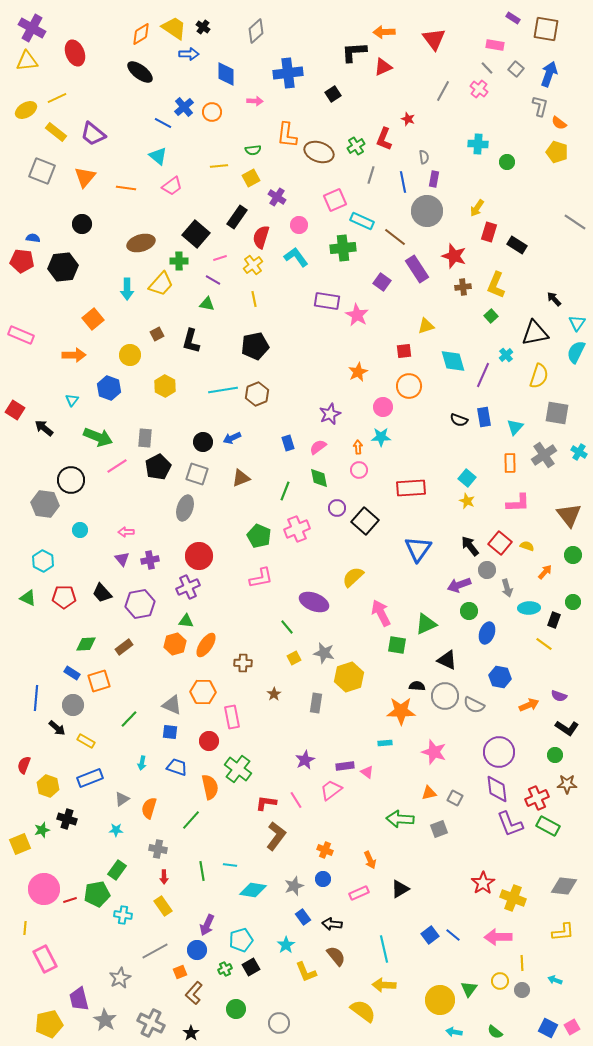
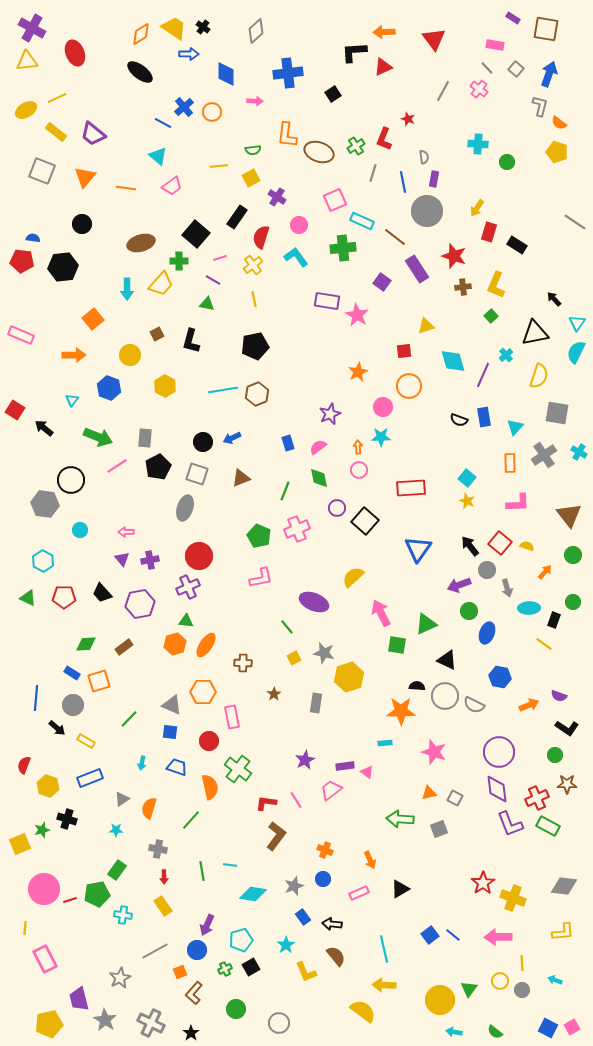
gray line at (371, 175): moved 2 px right, 2 px up
cyan diamond at (253, 890): moved 4 px down
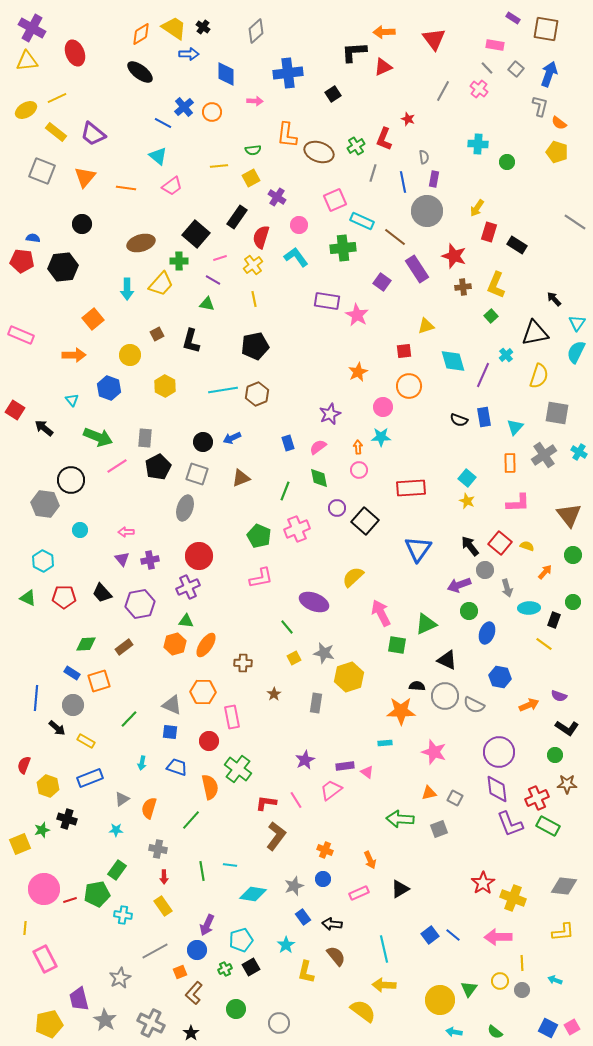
cyan triangle at (72, 400): rotated 16 degrees counterclockwise
gray circle at (487, 570): moved 2 px left
yellow L-shape at (306, 972): rotated 35 degrees clockwise
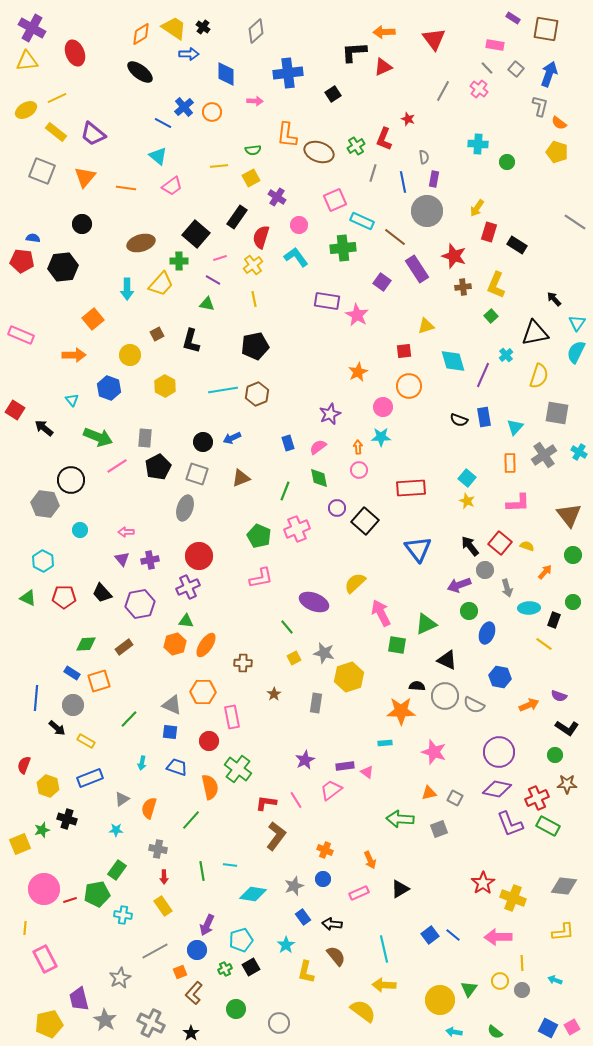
blue triangle at (418, 549): rotated 12 degrees counterclockwise
yellow semicircle at (353, 577): moved 2 px right, 6 px down
purple diamond at (497, 789): rotated 72 degrees counterclockwise
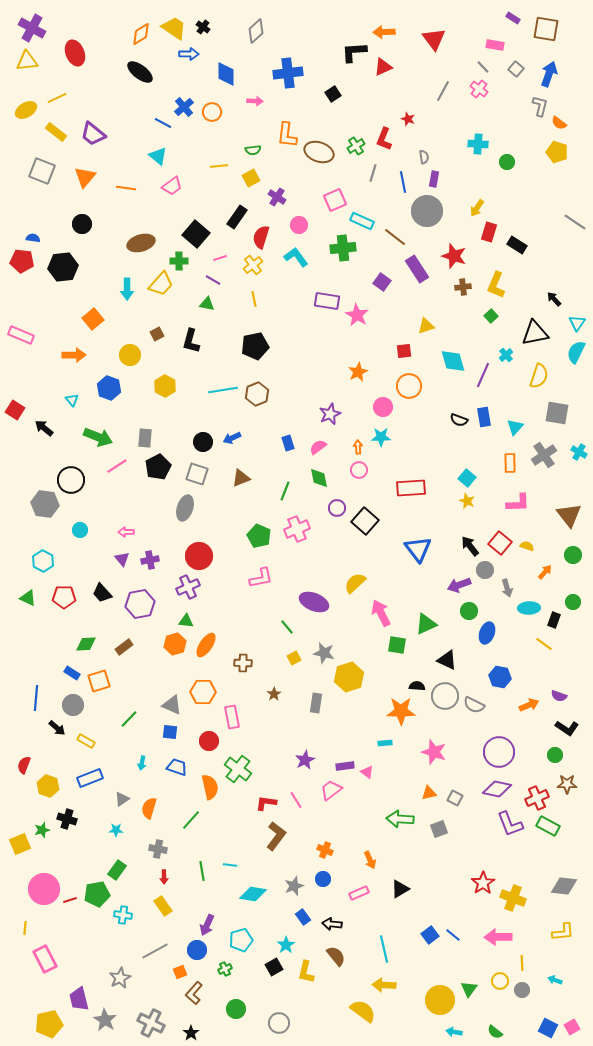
gray line at (487, 68): moved 4 px left, 1 px up
black square at (251, 967): moved 23 px right
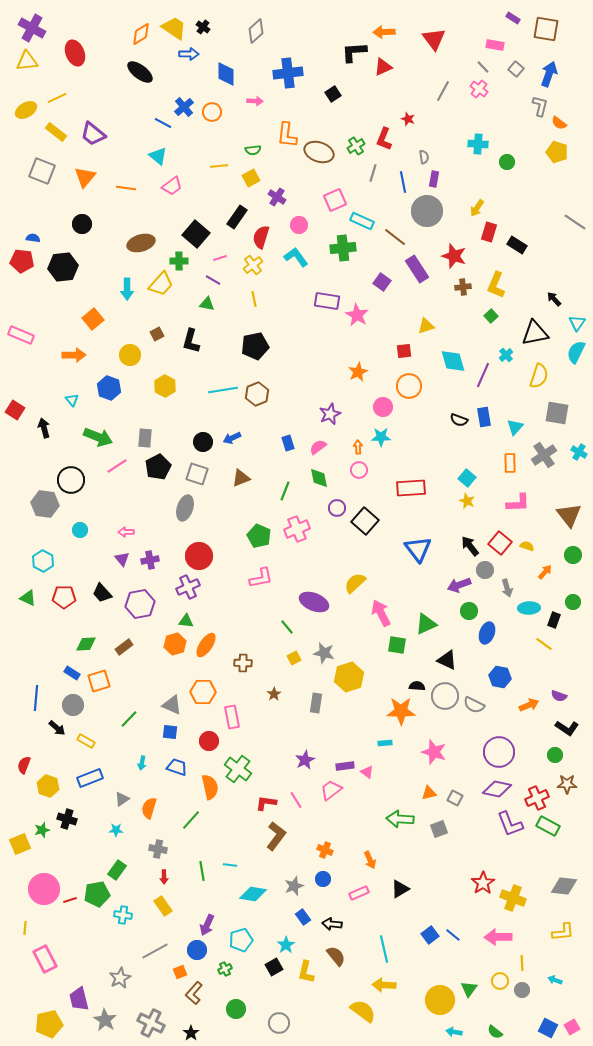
black arrow at (44, 428): rotated 36 degrees clockwise
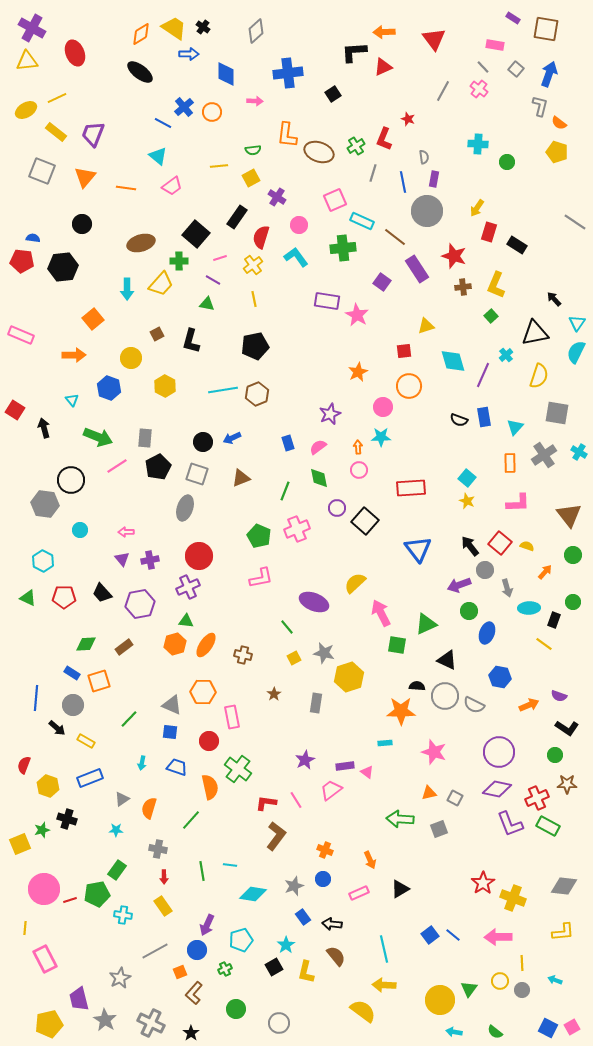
purple trapezoid at (93, 134): rotated 72 degrees clockwise
yellow circle at (130, 355): moved 1 px right, 3 px down
brown cross at (243, 663): moved 8 px up; rotated 12 degrees clockwise
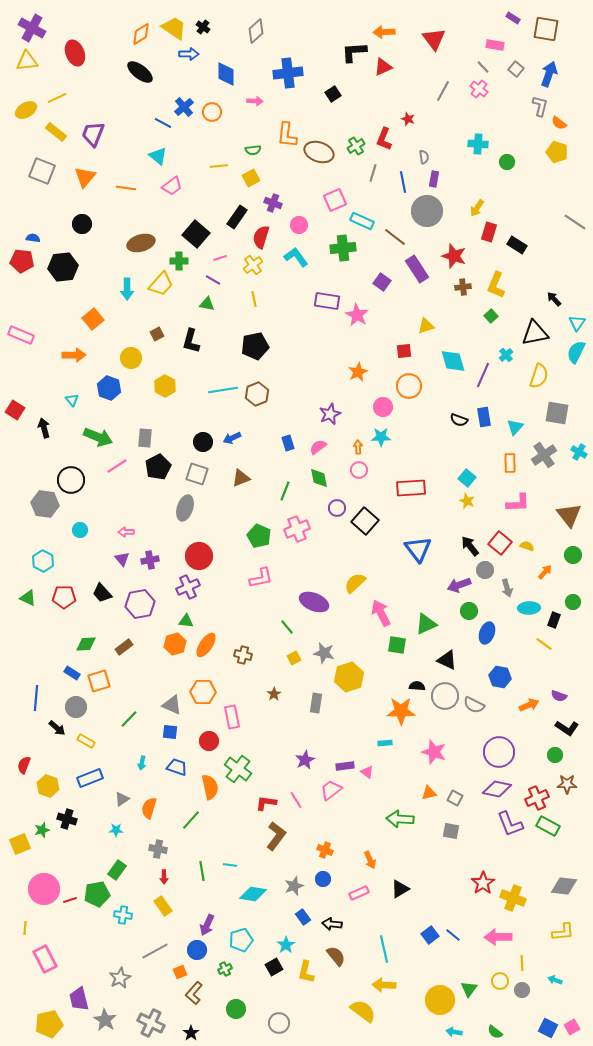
purple cross at (277, 197): moved 4 px left, 6 px down; rotated 12 degrees counterclockwise
gray circle at (73, 705): moved 3 px right, 2 px down
gray square at (439, 829): moved 12 px right, 2 px down; rotated 30 degrees clockwise
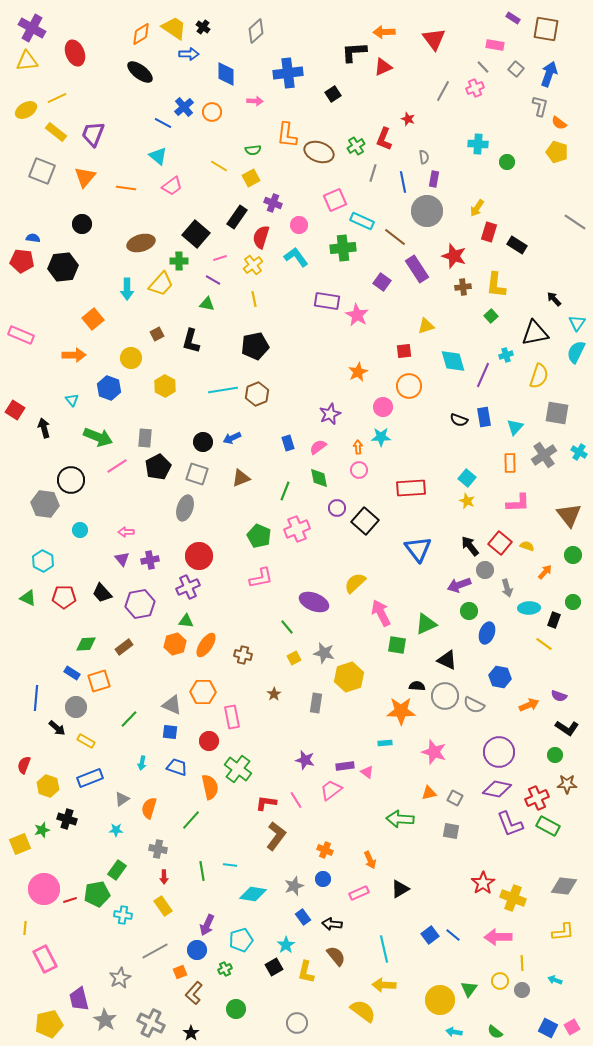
pink cross at (479, 89): moved 4 px left, 1 px up; rotated 30 degrees clockwise
yellow line at (219, 166): rotated 36 degrees clockwise
yellow L-shape at (496, 285): rotated 16 degrees counterclockwise
cyan cross at (506, 355): rotated 24 degrees clockwise
purple star at (305, 760): rotated 30 degrees counterclockwise
gray circle at (279, 1023): moved 18 px right
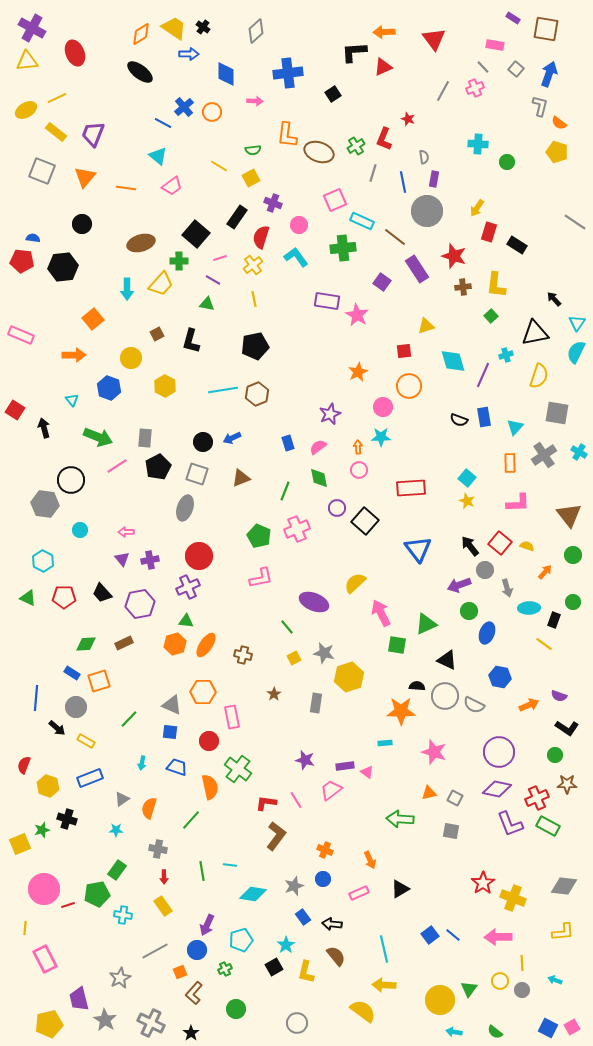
brown rectangle at (124, 647): moved 4 px up; rotated 12 degrees clockwise
red line at (70, 900): moved 2 px left, 5 px down
